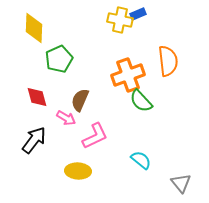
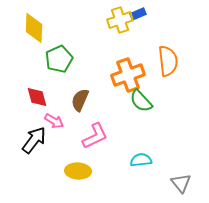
yellow cross: rotated 30 degrees counterclockwise
pink arrow: moved 12 px left, 3 px down
cyan semicircle: rotated 45 degrees counterclockwise
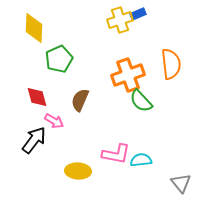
orange semicircle: moved 3 px right, 3 px down
pink L-shape: moved 21 px right, 18 px down; rotated 36 degrees clockwise
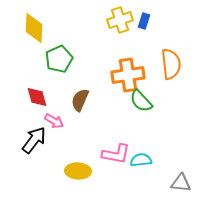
blue rectangle: moved 6 px right, 7 px down; rotated 49 degrees counterclockwise
orange cross: rotated 12 degrees clockwise
gray triangle: rotated 45 degrees counterclockwise
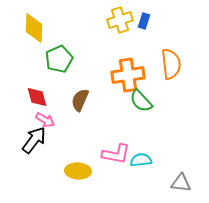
pink arrow: moved 9 px left, 1 px up
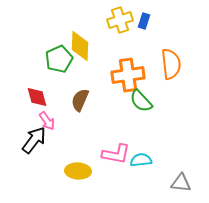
yellow diamond: moved 46 px right, 18 px down
pink arrow: moved 2 px right, 1 px down; rotated 24 degrees clockwise
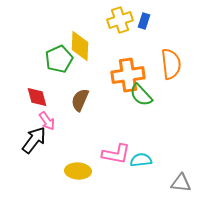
green semicircle: moved 6 px up
